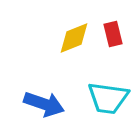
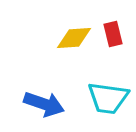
yellow diamond: rotated 18 degrees clockwise
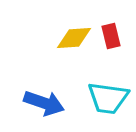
red rectangle: moved 2 px left, 2 px down
blue arrow: moved 1 px up
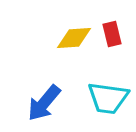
red rectangle: moved 1 px right, 2 px up
blue arrow: rotated 111 degrees clockwise
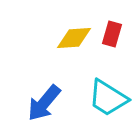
red rectangle: rotated 30 degrees clockwise
cyan trapezoid: rotated 24 degrees clockwise
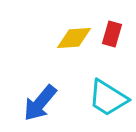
blue arrow: moved 4 px left
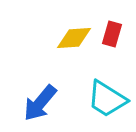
cyan trapezoid: moved 1 px left, 1 px down
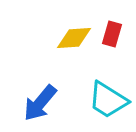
cyan trapezoid: moved 1 px right, 1 px down
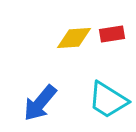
red rectangle: rotated 65 degrees clockwise
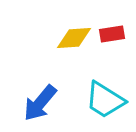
cyan trapezoid: moved 3 px left
